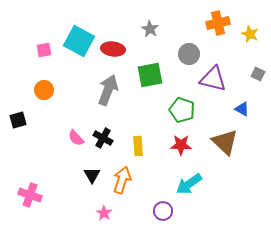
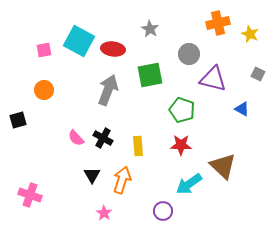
brown triangle: moved 2 px left, 24 px down
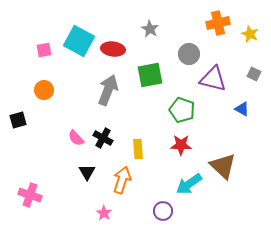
gray square: moved 4 px left
yellow rectangle: moved 3 px down
black triangle: moved 5 px left, 3 px up
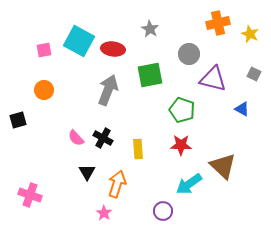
orange arrow: moved 5 px left, 4 px down
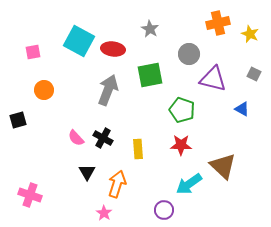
pink square: moved 11 px left, 2 px down
purple circle: moved 1 px right, 1 px up
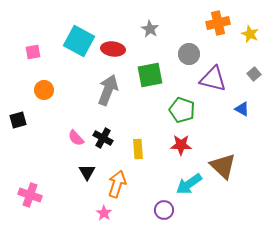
gray square: rotated 24 degrees clockwise
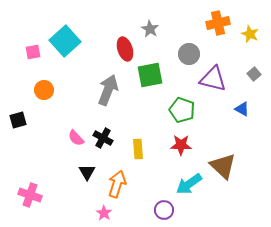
cyan square: moved 14 px left; rotated 20 degrees clockwise
red ellipse: moved 12 px right; rotated 65 degrees clockwise
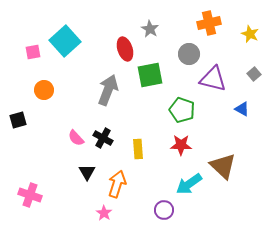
orange cross: moved 9 px left
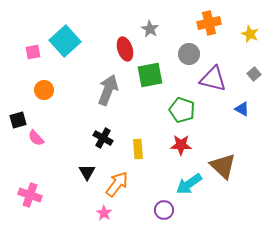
pink semicircle: moved 40 px left
orange arrow: rotated 20 degrees clockwise
